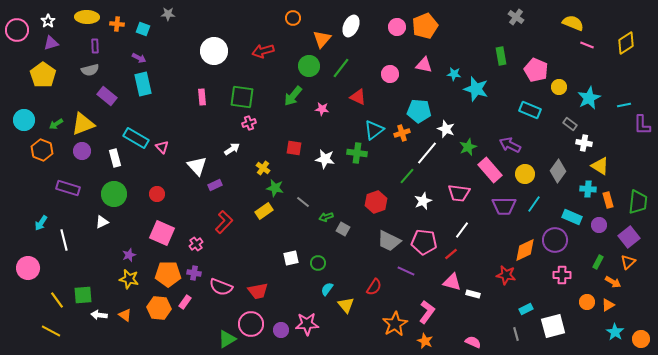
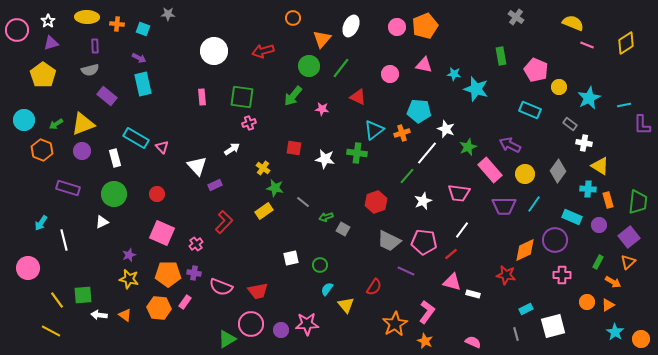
green circle at (318, 263): moved 2 px right, 2 px down
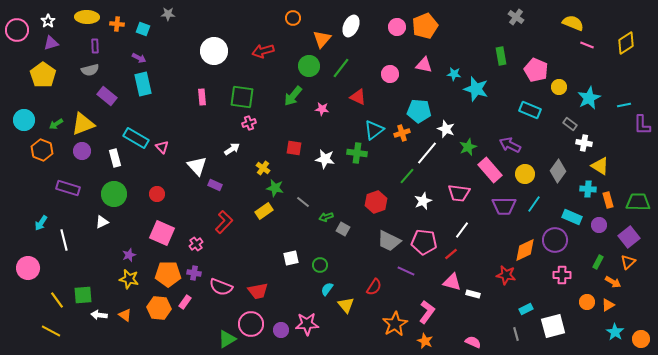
purple rectangle at (215, 185): rotated 48 degrees clockwise
green trapezoid at (638, 202): rotated 95 degrees counterclockwise
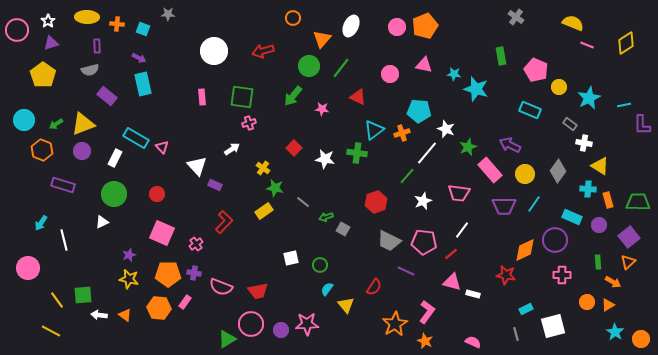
purple rectangle at (95, 46): moved 2 px right
red square at (294, 148): rotated 35 degrees clockwise
white rectangle at (115, 158): rotated 42 degrees clockwise
purple rectangle at (68, 188): moved 5 px left, 3 px up
green rectangle at (598, 262): rotated 32 degrees counterclockwise
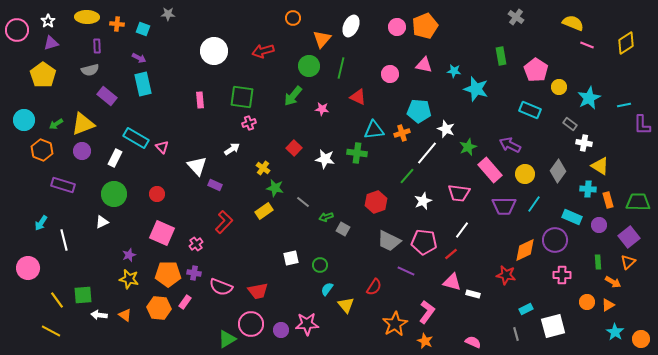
green line at (341, 68): rotated 25 degrees counterclockwise
pink pentagon at (536, 70): rotated 10 degrees clockwise
cyan star at (454, 74): moved 3 px up
pink rectangle at (202, 97): moved 2 px left, 3 px down
cyan triangle at (374, 130): rotated 30 degrees clockwise
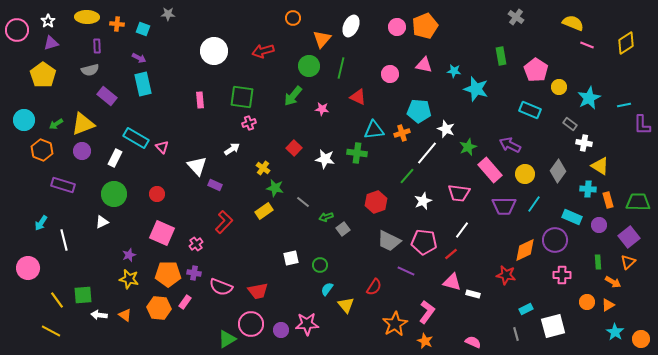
gray square at (343, 229): rotated 24 degrees clockwise
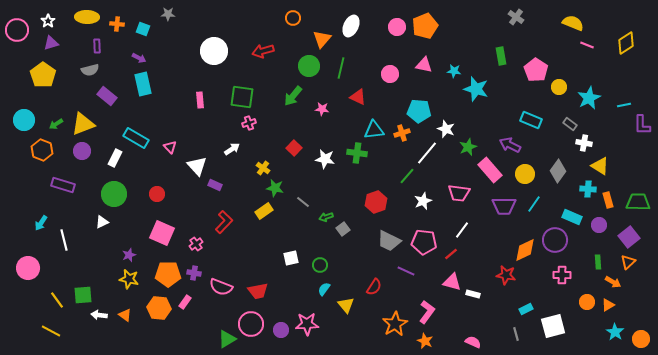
cyan rectangle at (530, 110): moved 1 px right, 10 px down
pink triangle at (162, 147): moved 8 px right
cyan semicircle at (327, 289): moved 3 px left
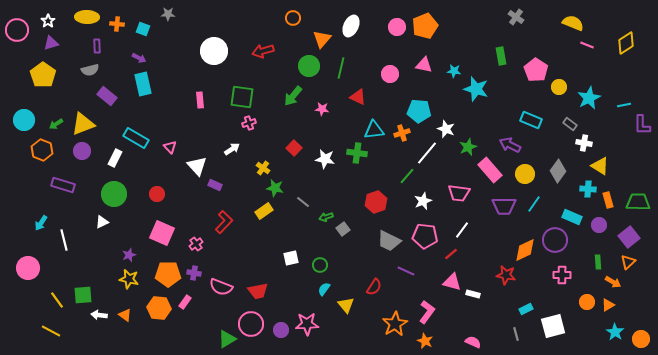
pink pentagon at (424, 242): moved 1 px right, 6 px up
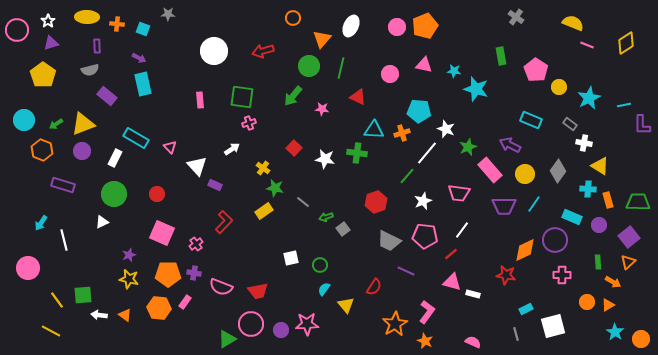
cyan triangle at (374, 130): rotated 10 degrees clockwise
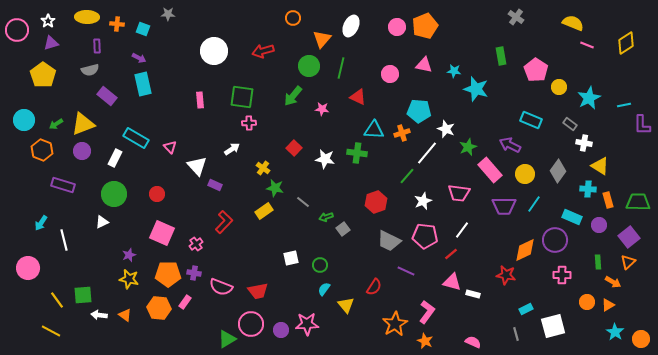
pink cross at (249, 123): rotated 16 degrees clockwise
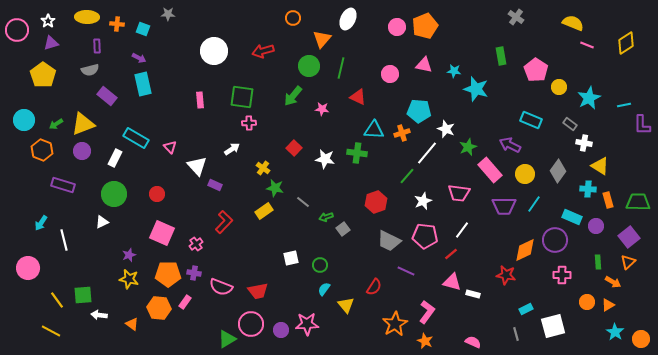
white ellipse at (351, 26): moved 3 px left, 7 px up
purple circle at (599, 225): moved 3 px left, 1 px down
orange triangle at (125, 315): moved 7 px right, 9 px down
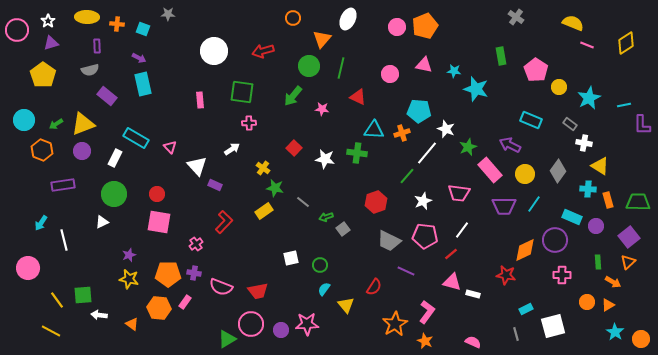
green square at (242, 97): moved 5 px up
purple rectangle at (63, 185): rotated 25 degrees counterclockwise
pink square at (162, 233): moved 3 px left, 11 px up; rotated 15 degrees counterclockwise
